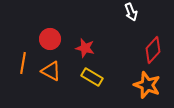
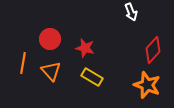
orange triangle: rotated 20 degrees clockwise
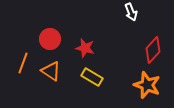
orange line: rotated 10 degrees clockwise
orange triangle: rotated 15 degrees counterclockwise
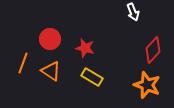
white arrow: moved 2 px right
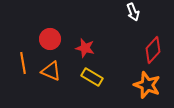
orange line: rotated 30 degrees counterclockwise
orange triangle: rotated 10 degrees counterclockwise
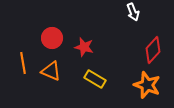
red circle: moved 2 px right, 1 px up
red star: moved 1 px left, 1 px up
yellow rectangle: moved 3 px right, 2 px down
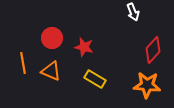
orange star: rotated 16 degrees counterclockwise
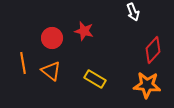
red star: moved 16 px up
orange triangle: rotated 15 degrees clockwise
